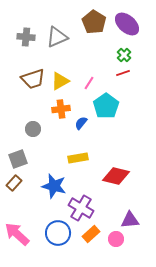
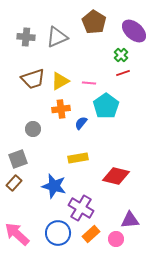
purple ellipse: moved 7 px right, 7 px down
green cross: moved 3 px left
pink line: rotated 64 degrees clockwise
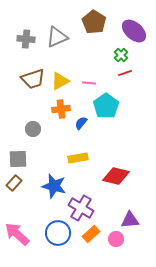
gray cross: moved 2 px down
red line: moved 2 px right
gray square: rotated 18 degrees clockwise
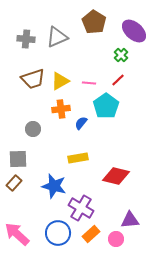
red line: moved 7 px left, 7 px down; rotated 24 degrees counterclockwise
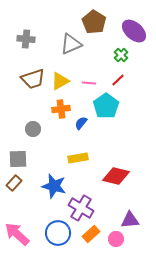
gray triangle: moved 14 px right, 7 px down
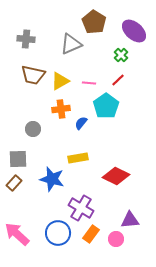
brown trapezoid: moved 4 px up; rotated 30 degrees clockwise
red diamond: rotated 12 degrees clockwise
blue star: moved 2 px left, 7 px up
orange rectangle: rotated 12 degrees counterclockwise
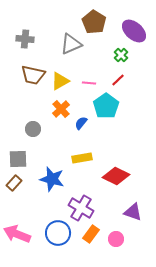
gray cross: moved 1 px left
orange cross: rotated 36 degrees counterclockwise
yellow rectangle: moved 4 px right
purple triangle: moved 3 px right, 8 px up; rotated 24 degrees clockwise
pink arrow: rotated 20 degrees counterclockwise
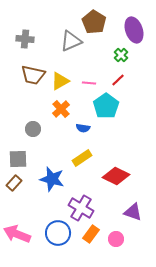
purple ellipse: moved 1 px up; rotated 30 degrees clockwise
gray triangle: moved 3 px up
blue semicircle: moved 2 px right, 5 px down; rotated 120 degrees counterclockwise
yellow rectangle: rotated 24 degrees counterclockwise
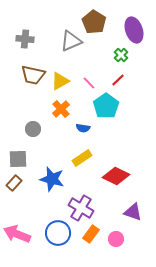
pink line: rotated 40 degrees clockwise
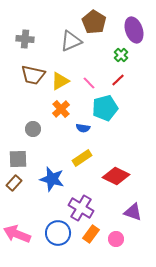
cyan pentagon: moved 1 px left, 2 px down; rotated 20 degrees clockwise
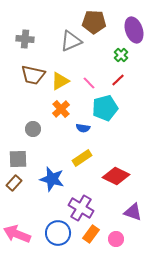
brown pentagon: rotated 30 degrees counterclockwise
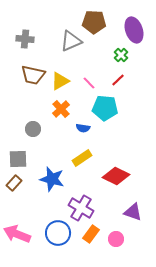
cyan pentagon: rotated 20 degrees clockwise
